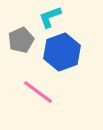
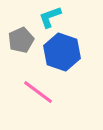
blue hexagon: rotated 21 degrees counterclockwise
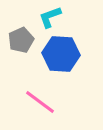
blue hexagon: moved 1 px left, 2 px down; rotated 15 degrees counterclockwise
pink line: moved 2 px right, 10 px down
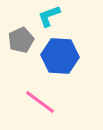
cyan L-shape: moved 1 px left, 1 px up
blue hexagon: moved 1 px left, 2 px down
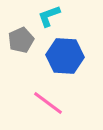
blue hexagon: moved 5 px right
pink line: moved 8 px right, 1 px down
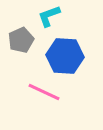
pink line: moved 4 px left, 11 px up; rotated 12 degrees counterclockwise
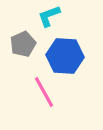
gray pentagon: moved 2 px right, 4 px down
pink line: rotated 36 degrees clockwise
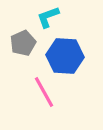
cyan L-shape: moved 1 px left, 1 px down
gray pentagon: moved 1 px up
